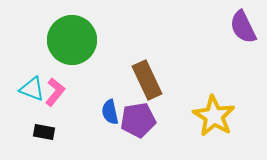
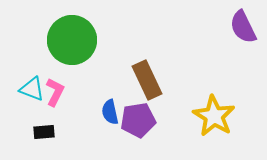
pink L-shape: rotated 12 degrees counterclockwise
black rectangle: rotated 15 degrees counterclockwise
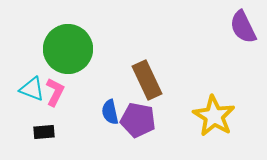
green circle: moved 4 px left, 9 px down
purple pentagon: rotated 20 degrees clockwise
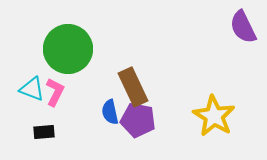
brown rectangle: moved 14 px left, 7 px down
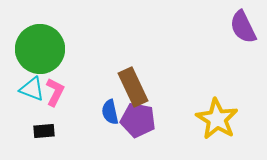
green circle: moved 28 px left
yellow star: moved 3 px right, 3 px down
black rectangle: moved 1 px up
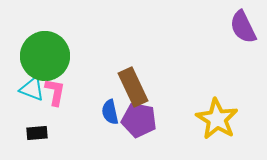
green circle: moved 5 px right, 7 px down
pink L-shape: rotated 16 degrees counterclockwise
purple pentagon: moved 1 px right
black rectangle: moved 7 px left, 2 px down
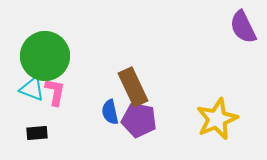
yellow star: rotated 18 degrees clockwise
